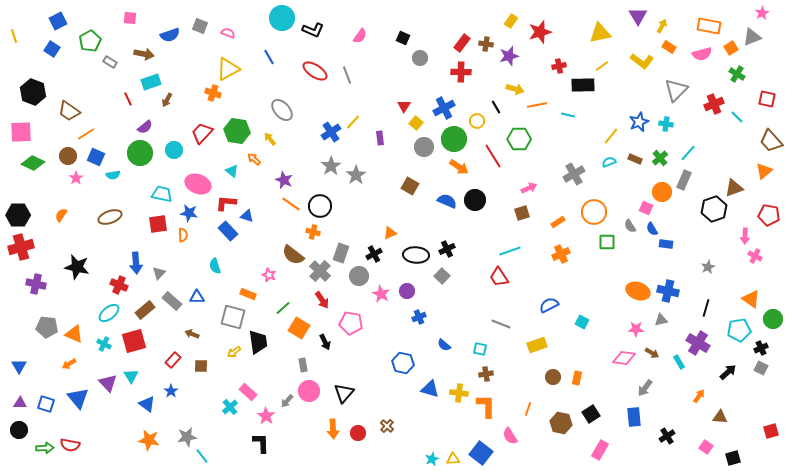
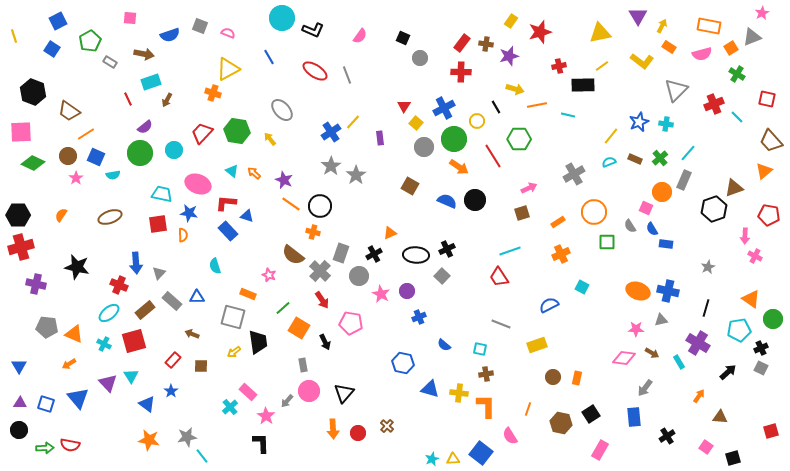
orange arrow at (254, 159): moved 14 px down
cyan square at (582, 322): moved 35 px up
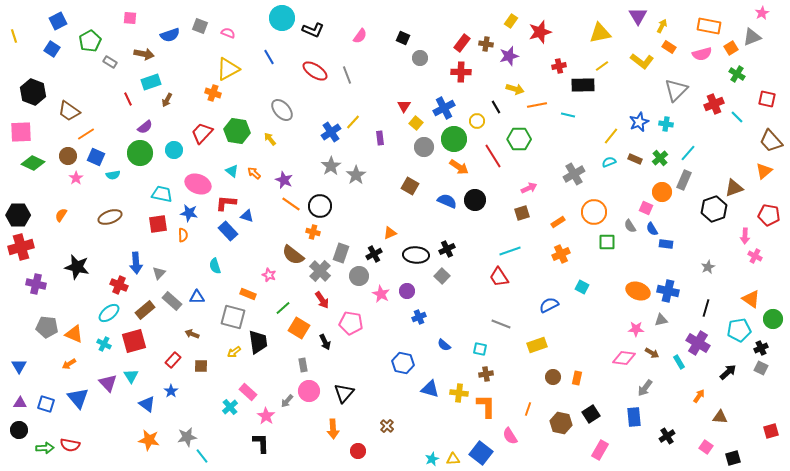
red circle at (358, 433): moved 18 px down
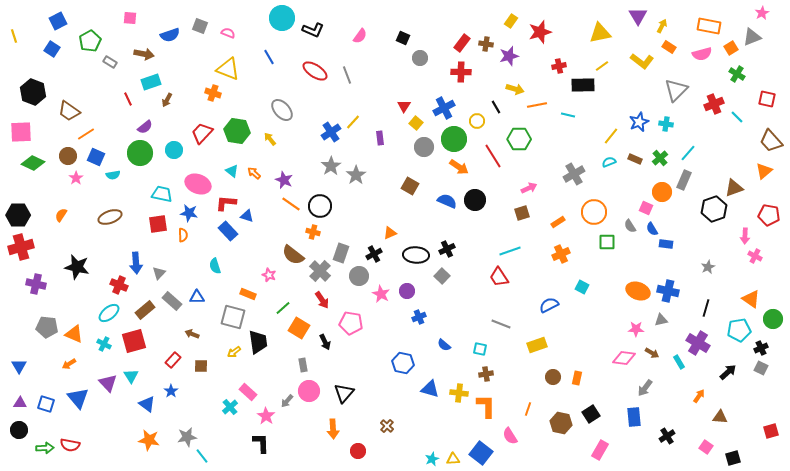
yellow triangle at (228, 69): rotated 50 degrees clockwise
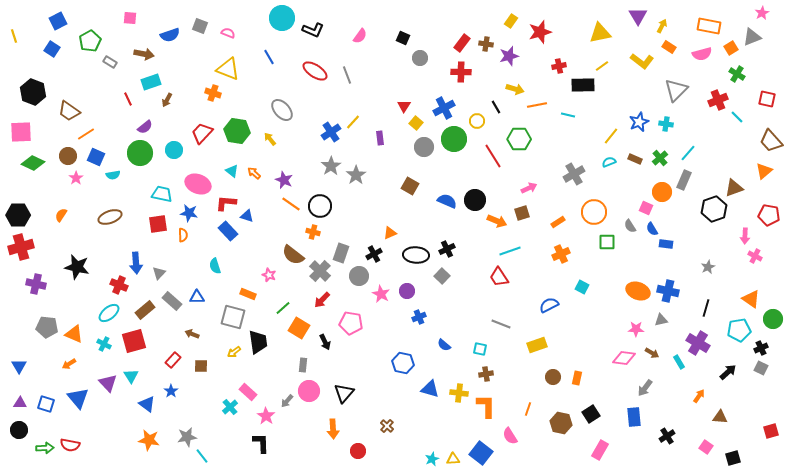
red cross at (714, 104): moved 4 px right, 4 px up
orange arrow at (459, 167): moved 38 px right, 54 px down; rotated 12 degrees counterclockwise
red arrow at (322, 300): rotated 78 degrees clockwise
gray rectangle at (303, 365): rotated 16 degrees clockwise
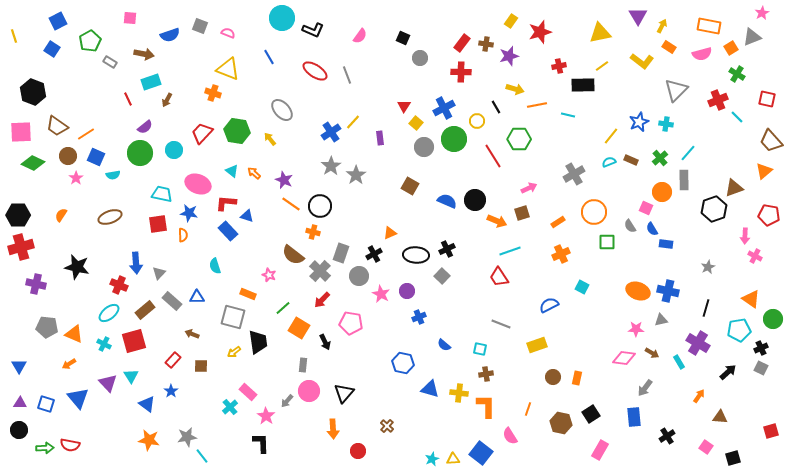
brown trapezoid at (69, 111): moved 12 px left, 15 px down
brown rectangle at (635, 159): moved 4 px left, 1 px down
gray rectangle at (684, 180): rotated 24 degrees counterclockwise
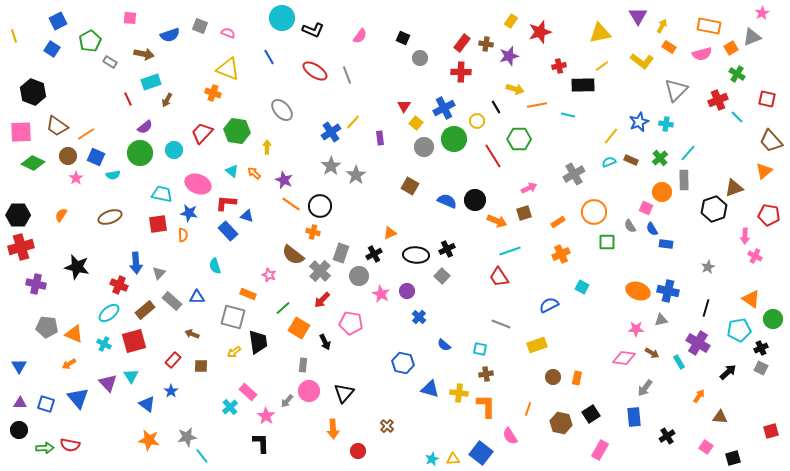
yellow arrow at (270, 139): moved 3 px left, 8 px down; rotated 40 degrees clockwise
brown square at (522, 213): moved 2 px right
blue cross at (419, 317): rotated 24 degrees counterclockwise
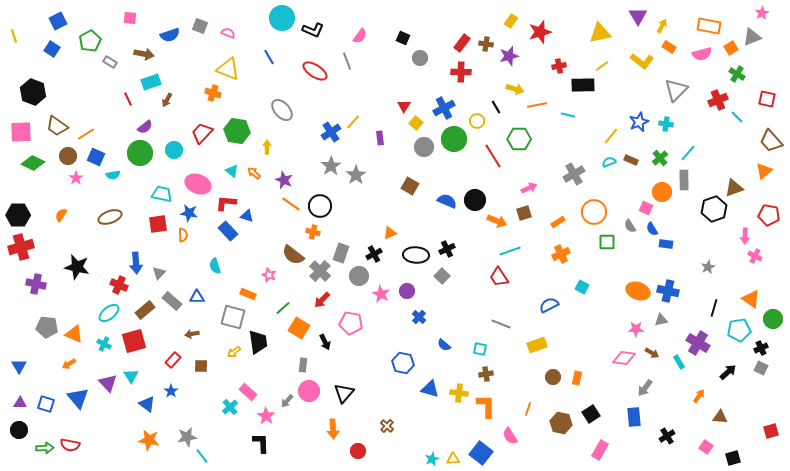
gray line at (347, 75): moved 14 px up
black line at (706, 308): moved 8 px right
brown arrow at (192, 334): rotated 32 degrees counterclockwise
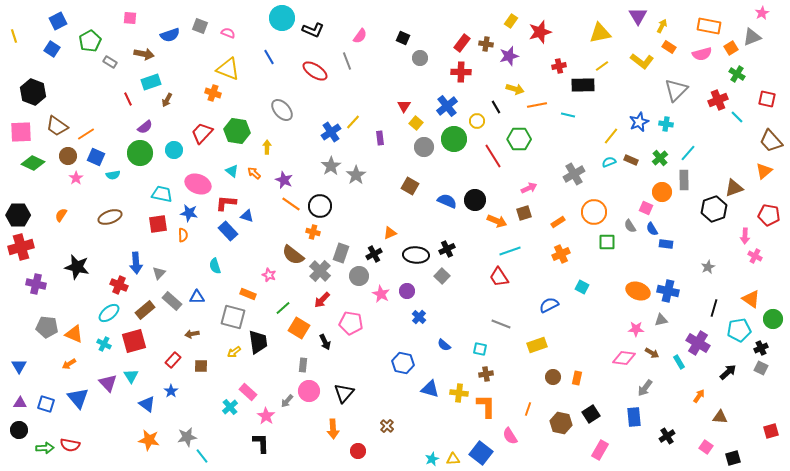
blue cross at (444, 108): moved 3 px right, 2 px up; rotated 10 degrees counterclockwise
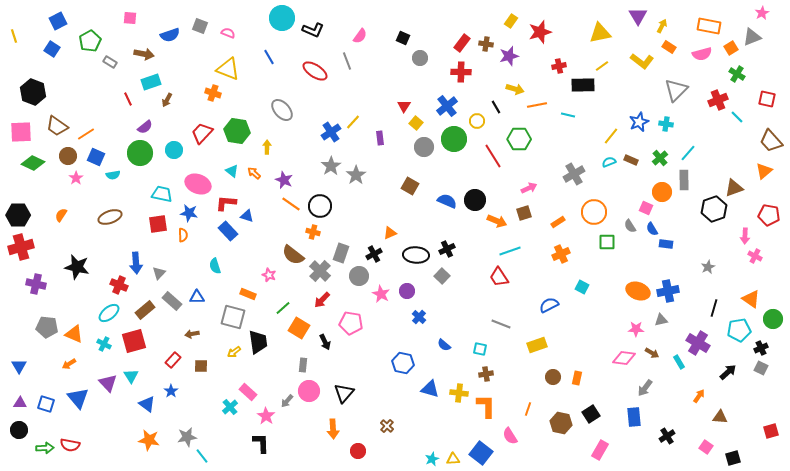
blue cross at (668, 291): rotated 25 degrees counterclockwise
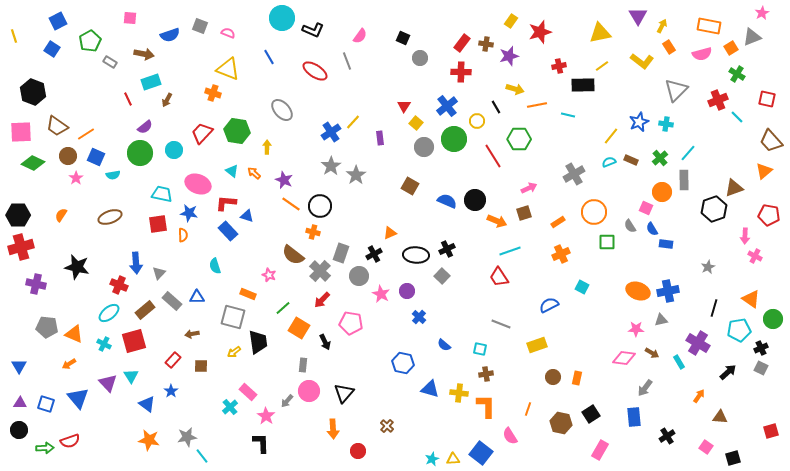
orange rectangle at (669, 47): rotated 24 degrees clockwise
red semicircle at (70, 445): moved 4 px up; rotated 30 degrees counterclockwise
